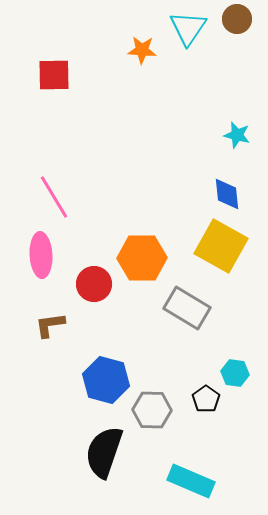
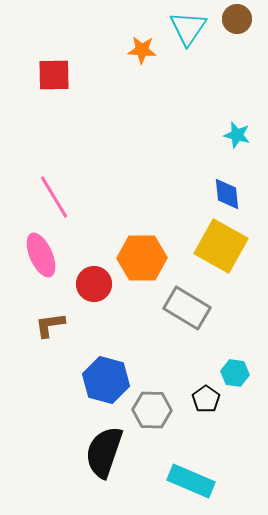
pink ellipse: rotated 21 degrees counterclockwise
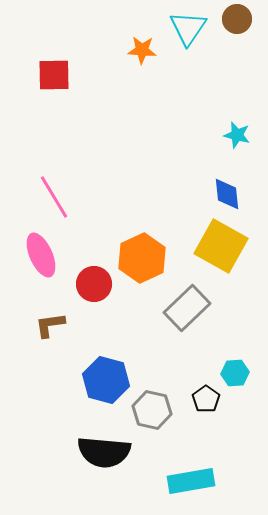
orange hexagon: rotated 24 degrees counterclockwise
gray rectangle: rotated 75 degrees counterclockwise
cyan hexagon: rotated 12 degrees counterclockwise
gray hexagon: rotated 12 degrees clockwise
black semicircle: rotated 104 degrees counterclockwise
cyan rectangle: rotated 33 degrees counterclockwise
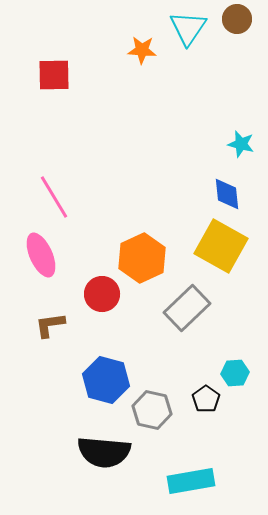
cyan star: moved 4 px right, 9 px down
red circle: moved 8 px right, 10 px down
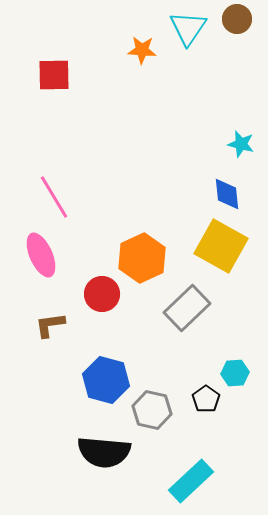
cyan rectangle: rotated 33 degrees counterclockwise
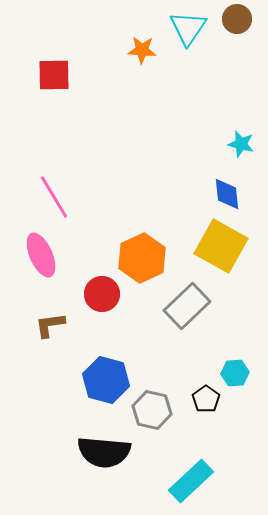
gray rectangle: moved 2 px up
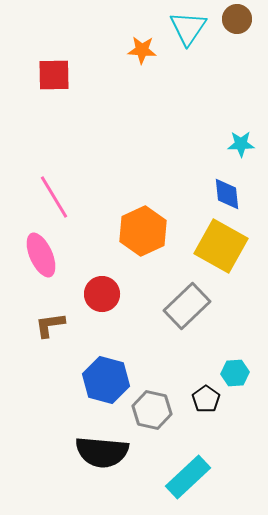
cyan star: rotated 16 degrees counterclockwise
orange hexagon: moved 1 px right, 27 px up
black semicircle: moved 2 px left
cyan rectangle: moved 3 px left, 4 px up
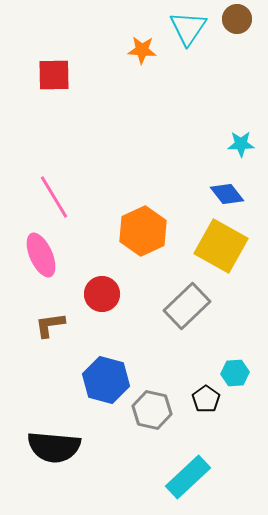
blue diamond: rotated 32 degrees counterclockwise
black semicircle: moved 48 px left, 5 px up
